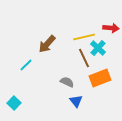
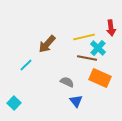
red arrow: rotated 77 degrees clockwise
brown line: moved 3 px right; rotated 54 degrees counterclockwise
orange rectangle: rotated 45 degrees clockwise
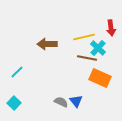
brown arrow: rotated 48 degrees clockwise
cyan line: moved 9 px left, 7 px down
gray semicircle: moved 6 px left, 20 px down
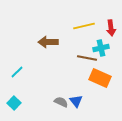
yellow line: moved 11 px up
brown arrow: moved 1 px right, 2 px up
cyan cross: moved 3 px right; rotated 35 degrees clockwise
